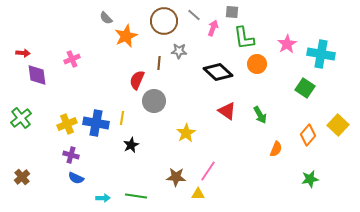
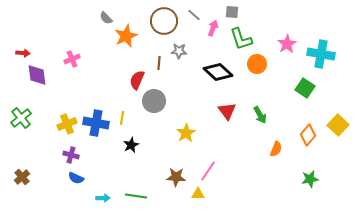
green L-shape: moved 3 px left, 1 px down; rotated 10 degrees counterclockwise
red triangle: rotated 18 degrees clockwise
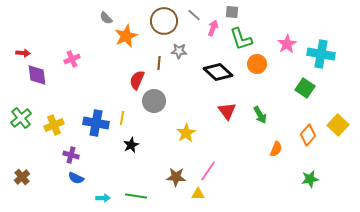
yellow cross: moved 13 px left, 1 px down
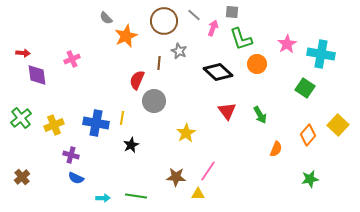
gray star: rotated 21 degrees clockwise
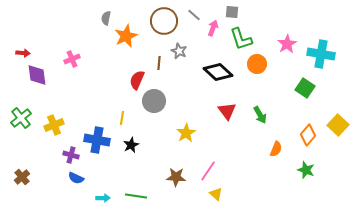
gray semicircle: rotated 56 degrees clockwise
blue cross: moved 1 px right, 17 px down
green star: moved 4 px left, 9 px up; rotated 30 degrees clockwise
yellow triangle: moved 18 px right; rotated 40 degrees clockwise
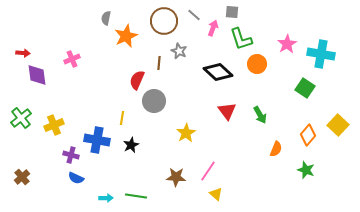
cyan arrow: moved 3 px right
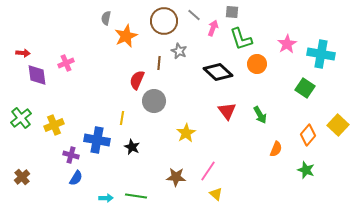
pink cross: moved 6 px left, 4 px down
black star: moved 1 px right, 2 px down; rotated 21 degrees counterclockwise
blue semicircle: rotated 84 degrees counterclockwise
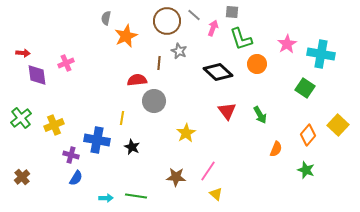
brown circle: moved 3 px right
red semicircle: rotated 60 degrees clockwise
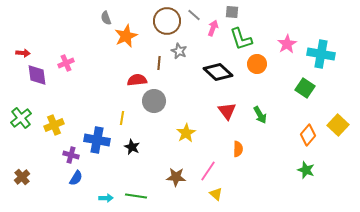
gray semicircle: rotated 32 degrees counterclockwise
orange semicircle: moved 38 px left; rotated 21 degrees counterclockwise
